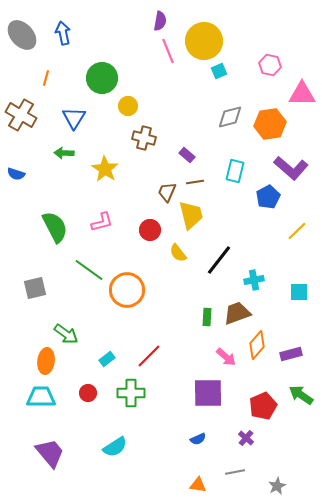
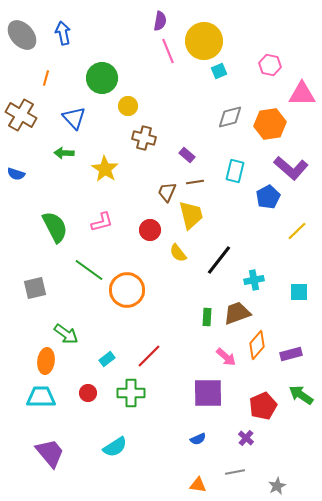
blue triangle at (74, 118): rotated 15 degrees counterclockwise
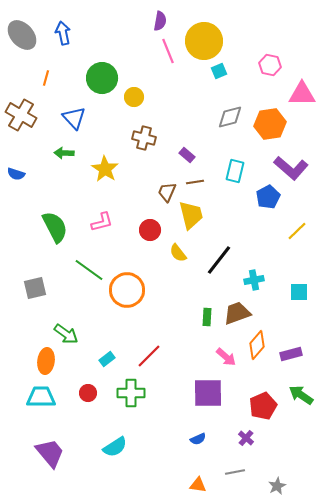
yellow circle at (128, 106): moved 6 px right, 9 px up
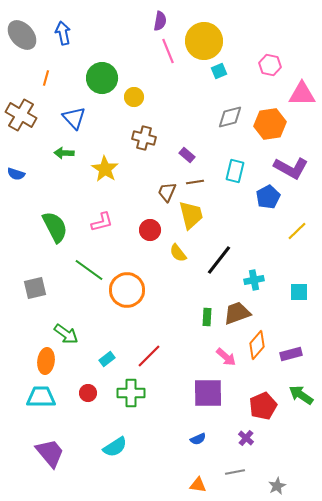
purple L-shape at (291, 168): rotated 12 degrees counterclockwise
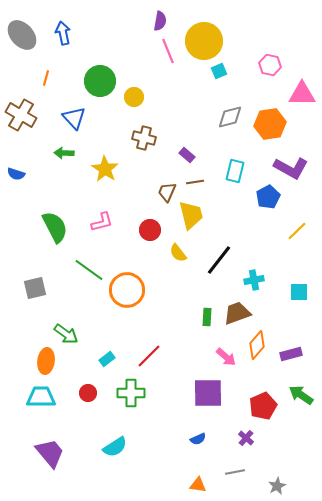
green circle at (102, 78): moved 2 px left, 3 px down
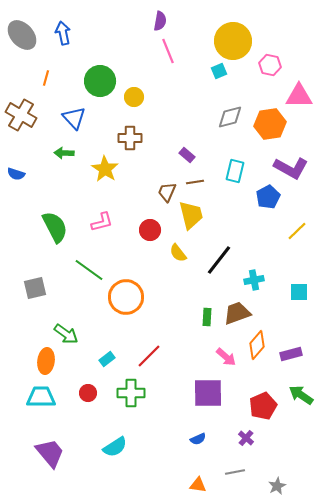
yellow circle at (204, 41): moved 29 px right
pink triangle at (302, 94): moved 3 px left, 2 px down
brown cross at (144, 138): moved 14 px left; rotated 15 degrees counterclockwise
orange circle at (127, 290): moved 1 px left, 7 px down
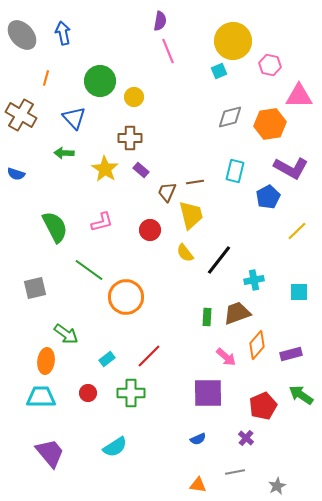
purple rectangle at (187, 155): moved 46 px left, 15 px down
yellow semicircle at (178, 253): moved 7 px right
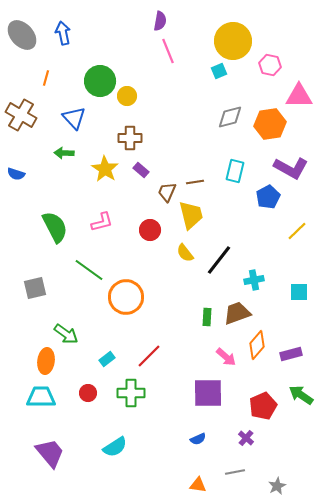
yellow circle at (134, 97): moved 7 px left, 1 px up
